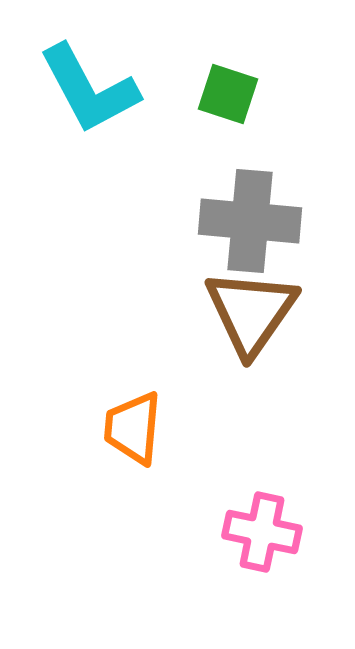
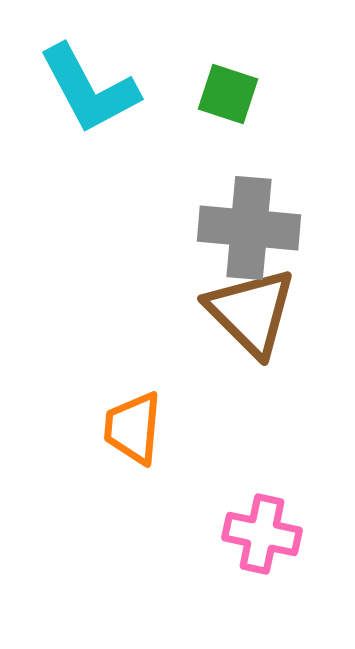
gray cross: moved 1 px left, 7 px down
brown triangle: rotated 20 degrees counterclockwise
pink cross: moved 2 px down
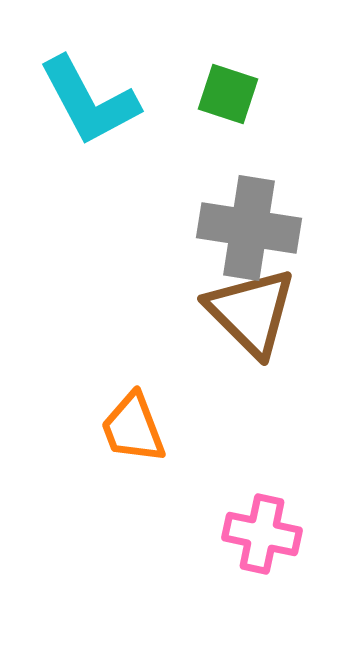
cyan L-shape: moved 12 px down
gray cross: rotated 4 degrees clockwise
orange trapezoid: rotated 26 degrees counterclockwise
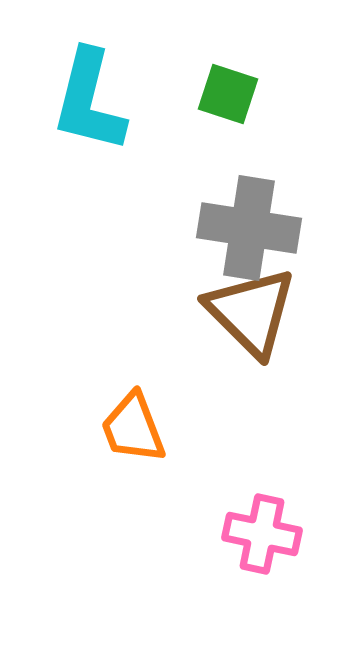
cyan L-shape: rotated 42 degrees clockwise
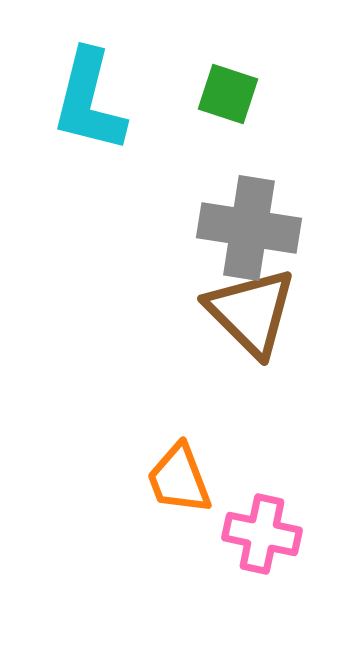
orange trapezoid: moved 46 px right, 51 px down
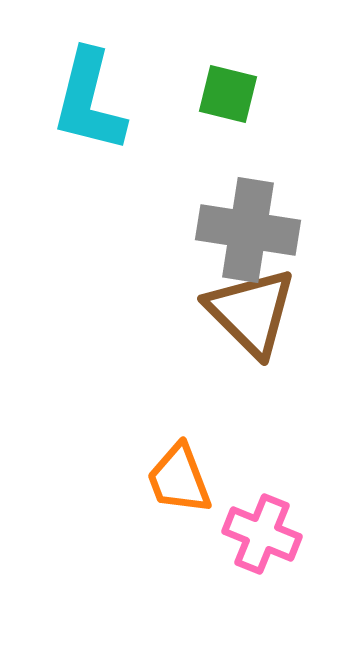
green square: rotated 4 degrees counterclockwise
gray cross: moved 1 px left, 2 px down
pink cross: rotated 10 degrees clockwise
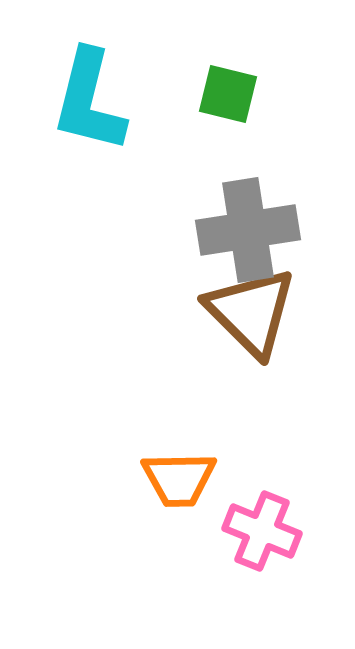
gray cross: rotated 18 degrees counterclockwise
orange trapezoid: rotated 70 degrees counterclockwise
pink cross: moved 3 px up
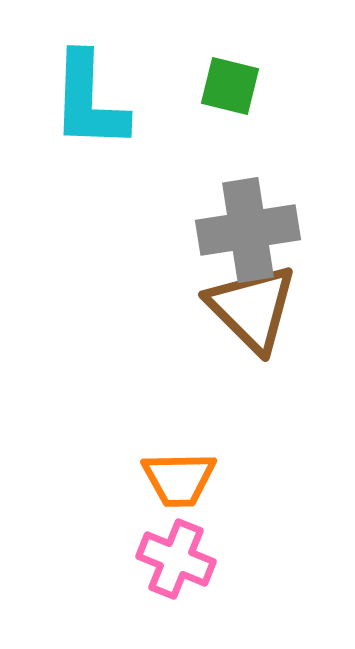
green square: moved 2 px right, 8 px up
cyan L-shape: rotated 12 degrees counterclockwise
brown triangle: moved 1 px right, 4 px up
pink cross: moved 86 px left, 28 px down
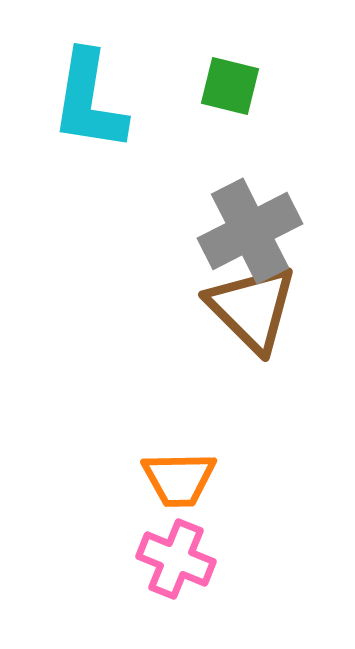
cyan L-shape: rotated 7 degrees clockwise
gray cross: moved 2 px right, 1 px down; rotated 18 degrees counterclockwise
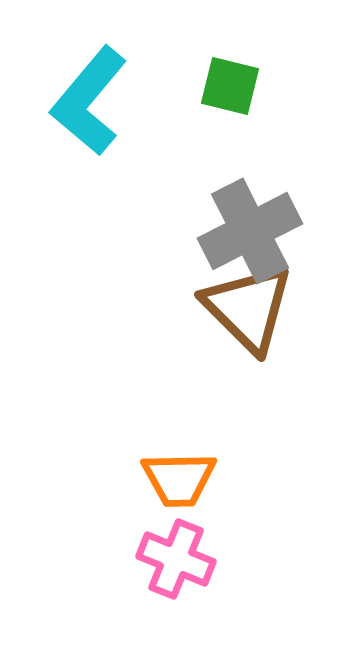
cyan L-shape: rotated 31 degrees clockwise
brown triangle: moved 4 px left
